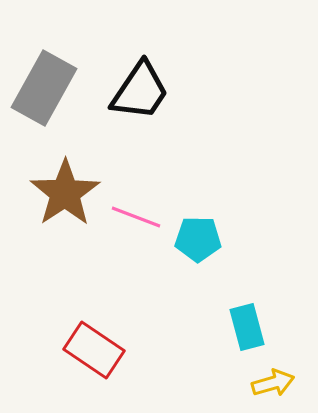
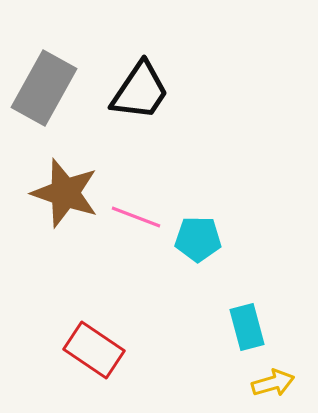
brown star: rotated 20 degrees counterclockwise
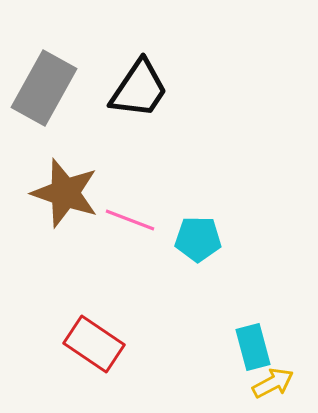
black trapezoid: moved 1 px left, 2 px up
pink line: moved 6 px left, 3 px down
cyan rectangle: moved 6 px right, 20 px down
red rectangle: moved 6 px up
yellow arrow: rotated 12 degrees counterclockwise
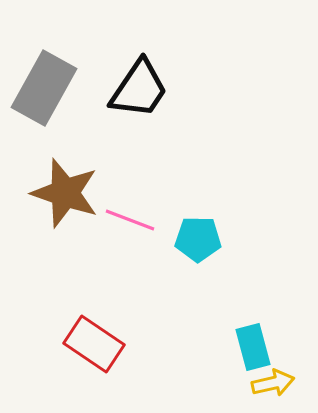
yellow arrow: rotated 15 degrees clockwise
